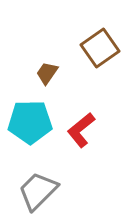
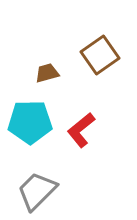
brown square: moved 7 px down
brown trapezoid: rotated 40 degrees clockwise
gray trapezoid: moved 1 px left
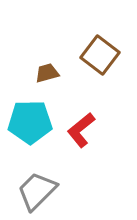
brown square: rotated 18 degrees counterclockwise
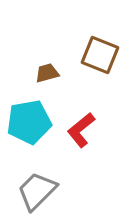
brown square: rotated 15 degrees counterclockwise
cyan pentagon: moved 1 px left; rotated 9 degrees counterclockwise
